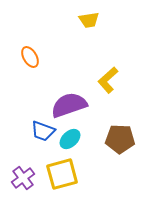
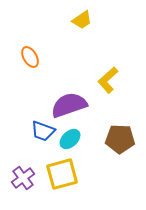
yellow trapezoid: moved 7 px left; rotated 25 degrees counterclockwise
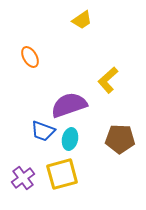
cyan ellipse: rotated 35 degrees counterclockwise
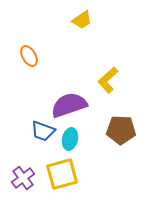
orange ellipse: moved 1 px left, 1 px up
brown pentagon: moved 1 px right, 9 px up
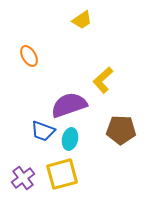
yellow L-shape: moved 5 px left
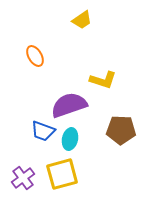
orange ellipse: moved 6 px right
yellow L-shape: rotated 120 degrees counterclockwise
